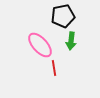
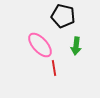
black pentagon: rotated 25 degrees clockwise
green arrow: moved 5 px right, 5 px down
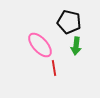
black pentagon: moved 6 px right, 6 px down
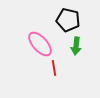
black pentagon: moved 1 px left, 2 px up
pink ellipse: moved 1 px up
